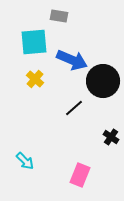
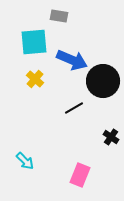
black line: rotated 12 degrees clockwise
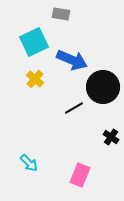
gray rectangle: moved 2 px right, 2 px up
cyan square: rotated 20 degrees counterclockwise
black circle: moved 6 px down
cyan arrow: moved 4 px right, 2 px down
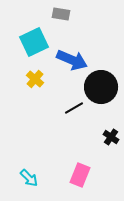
black circle: moved 2 px left
cyan arrow: moved 15 px down
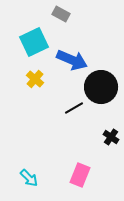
gray rectangle: rotated 18 degrees clockwise
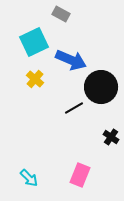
blue arrow: moved 1 px left
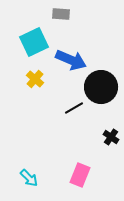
gray rectangle: rotated 24 degrees counterclockwise
